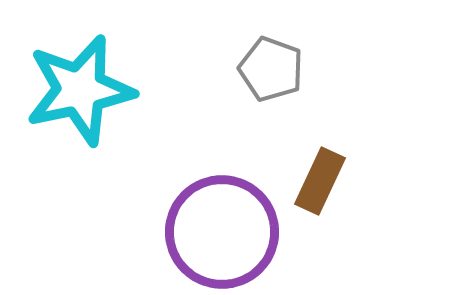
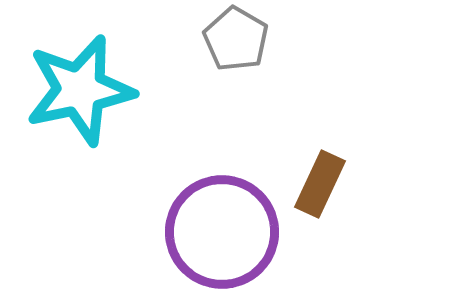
gray pentagon: moved 35 px left, 30 px up; rotated 10 degrees clockwise
brown rectangle: moved 3 px down
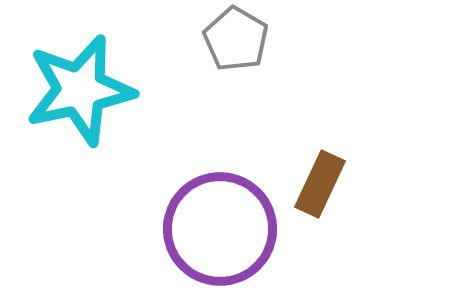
purple circle: moved 2 px left, 3 px up
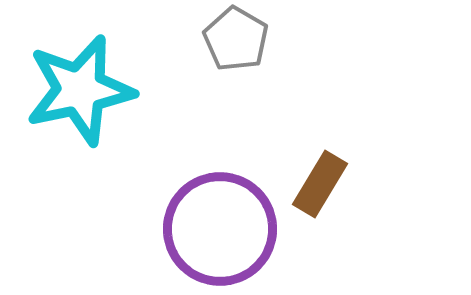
brown rectangle: rotated 6 degrees clockwise
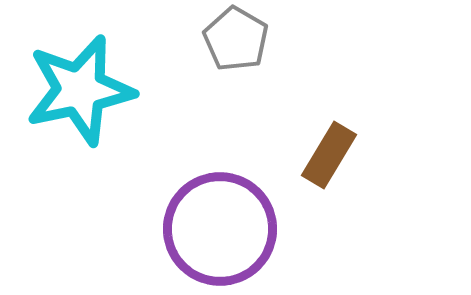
brown rectangle: moved 9 px right, 29 px up
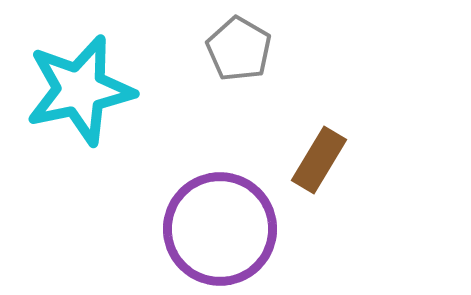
gray pentagon: moved 3 px right, 10 px down
brown rectangle: moved 10 px left, 5 px down
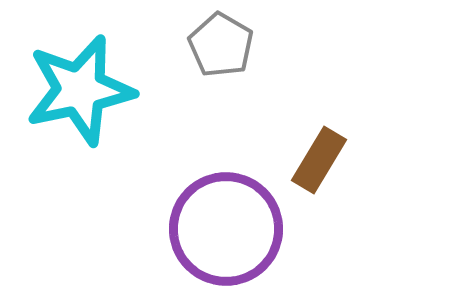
gray pentagon: moved 18 px left, 4 px up
purple circle: moved 6 px right
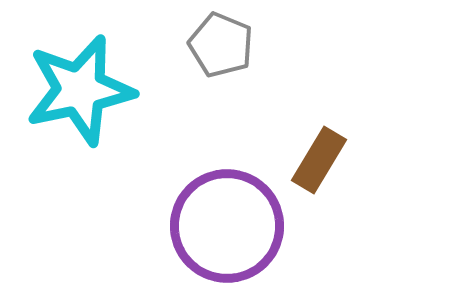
gray pentagon: rotated 8 degrees counterclockwise
purple circle: moved 1 px right, 3 px up
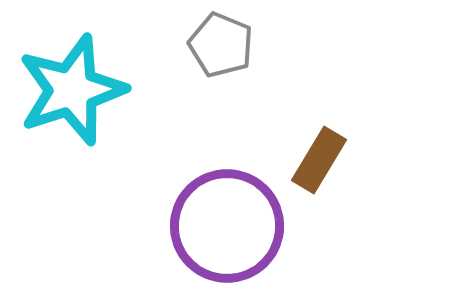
cyan star: moved 8 px left; rotated 6 degrees counterclockwise
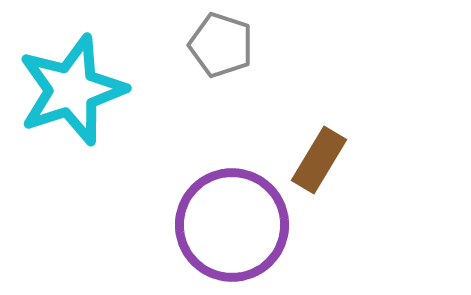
gray pentagon: rotated 4 degrees counterclockwise
purple circle: moved 5 px right, 1 px up
